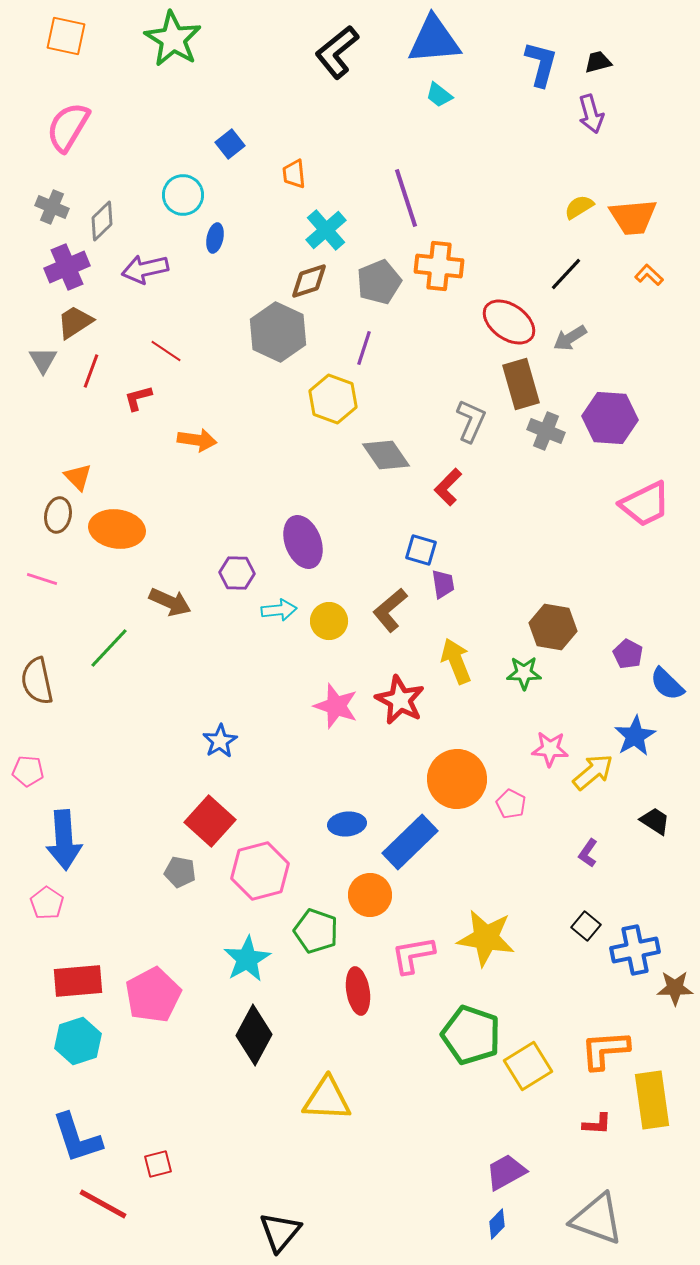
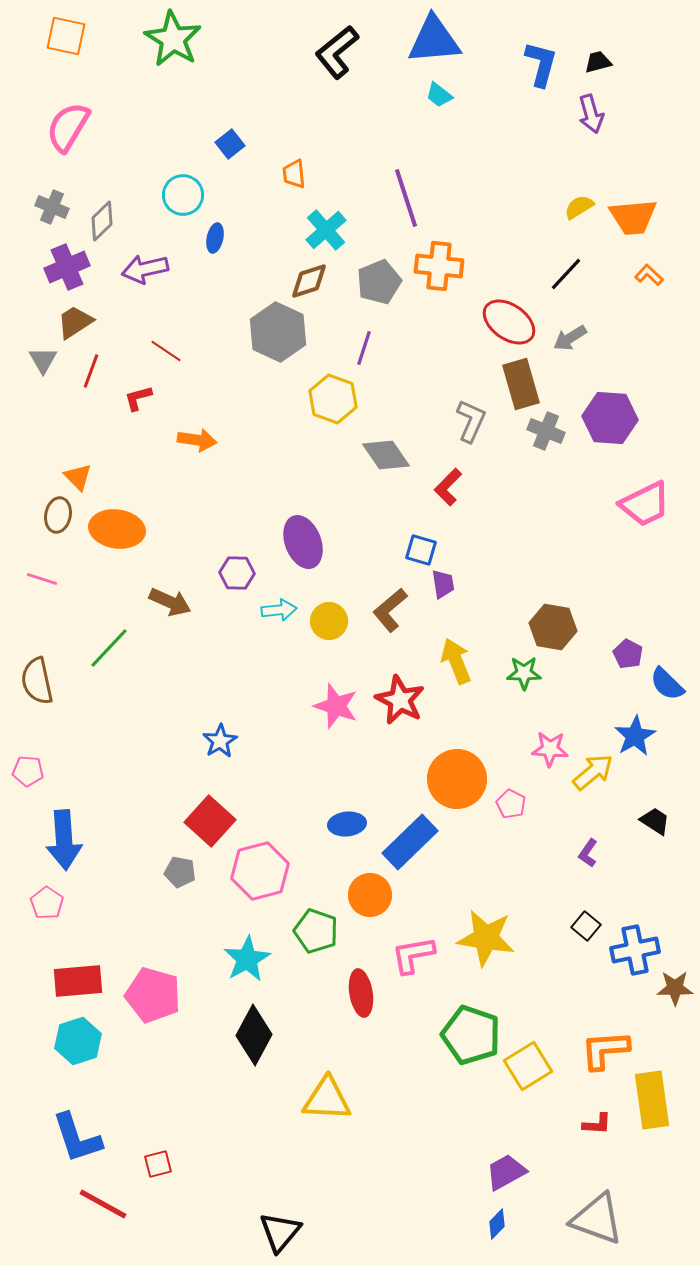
red ellipse at (358, 991): moved 3 px right, 2 px down
pink pentagon at (153, 995): rotated 28 degrees counterclockwise
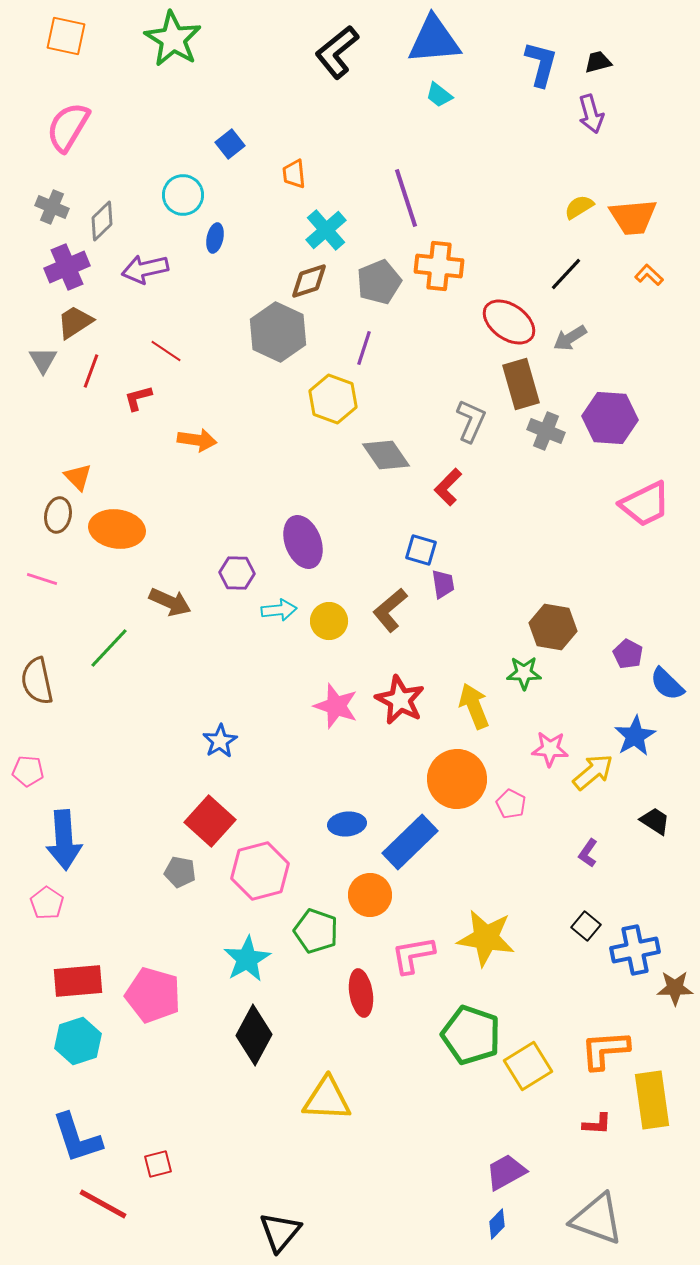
yellow arrow at (456, 661): moved 18 px right, 45 px down
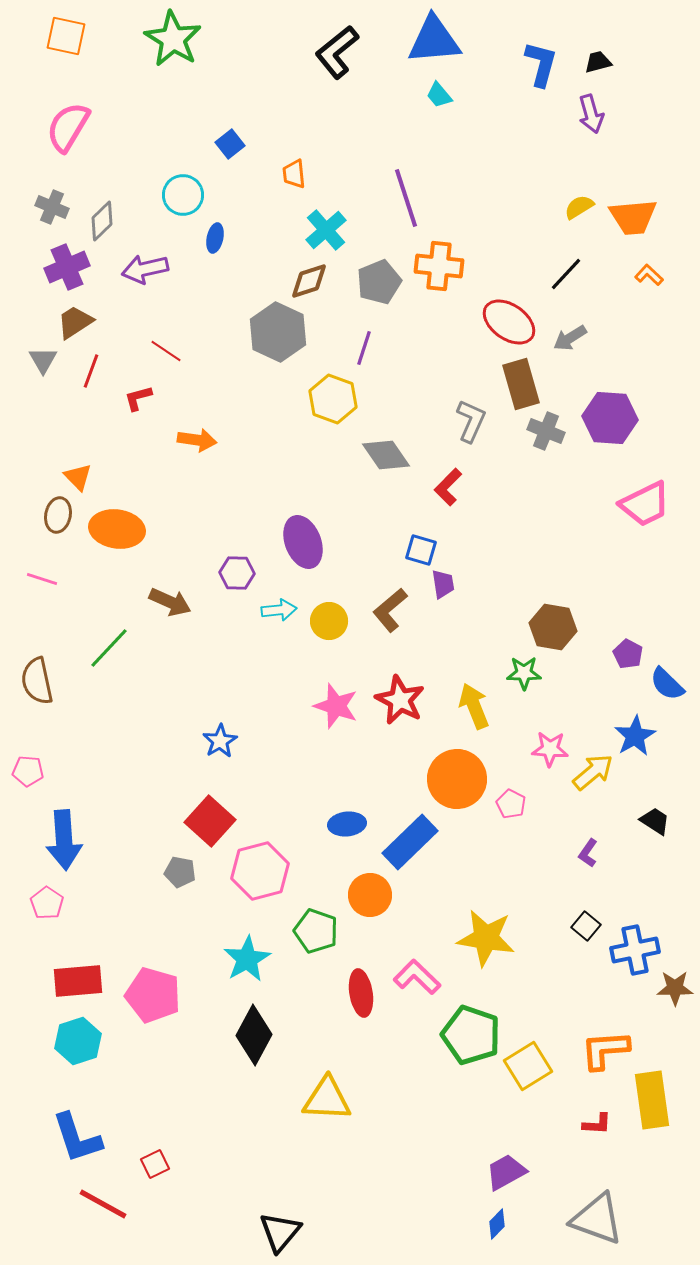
cyan trapezoid at (439, 95): rotated 12 degrees clockwise
pink L-shape at (413, 955): moved 4 px right, 22 px down; rotated 54 degrees clockwise
red square at (158, 1164): moved 3 px left; rotated 12 degrees counterclockwise
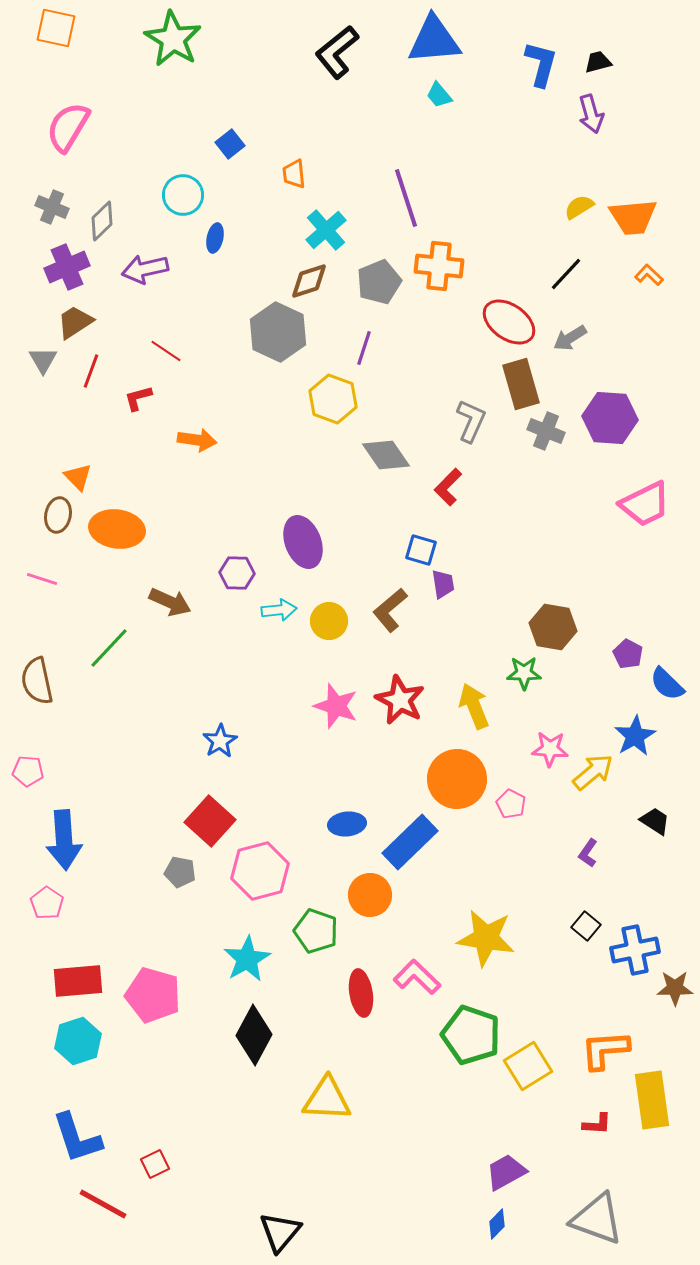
orange square at (66, 36): moved 10 px left, 8 px up
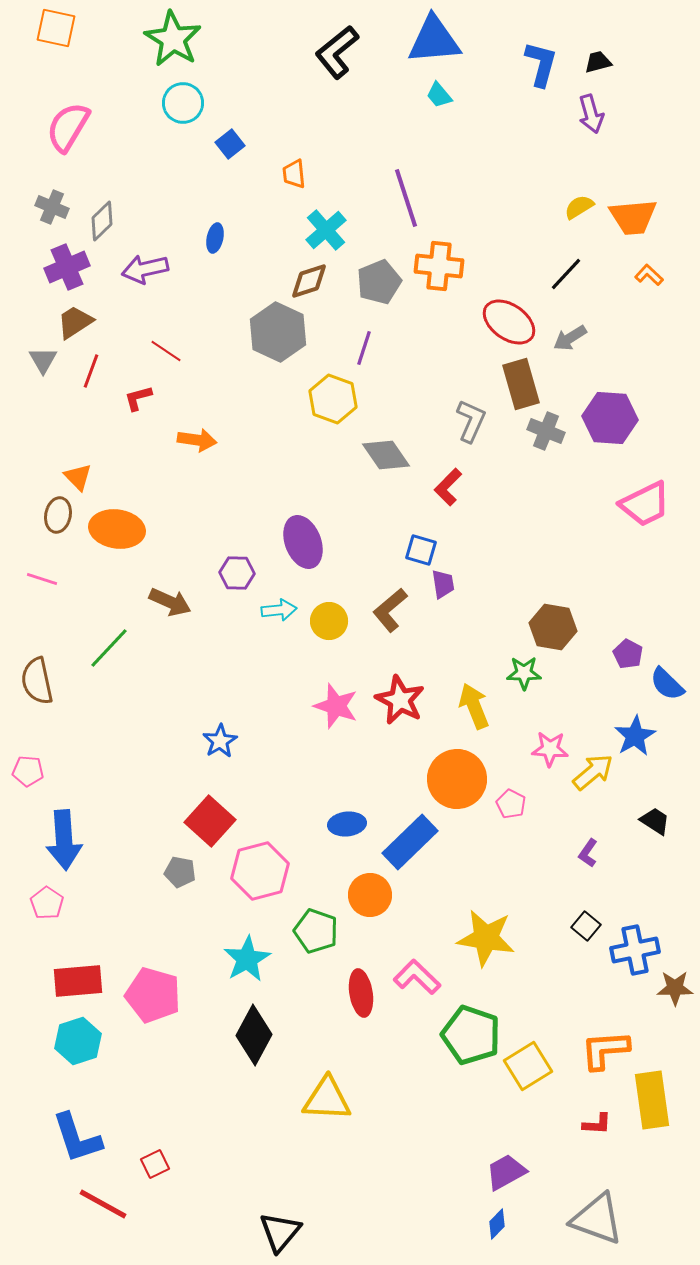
cyan circle at (183, 195): moved 92 px up
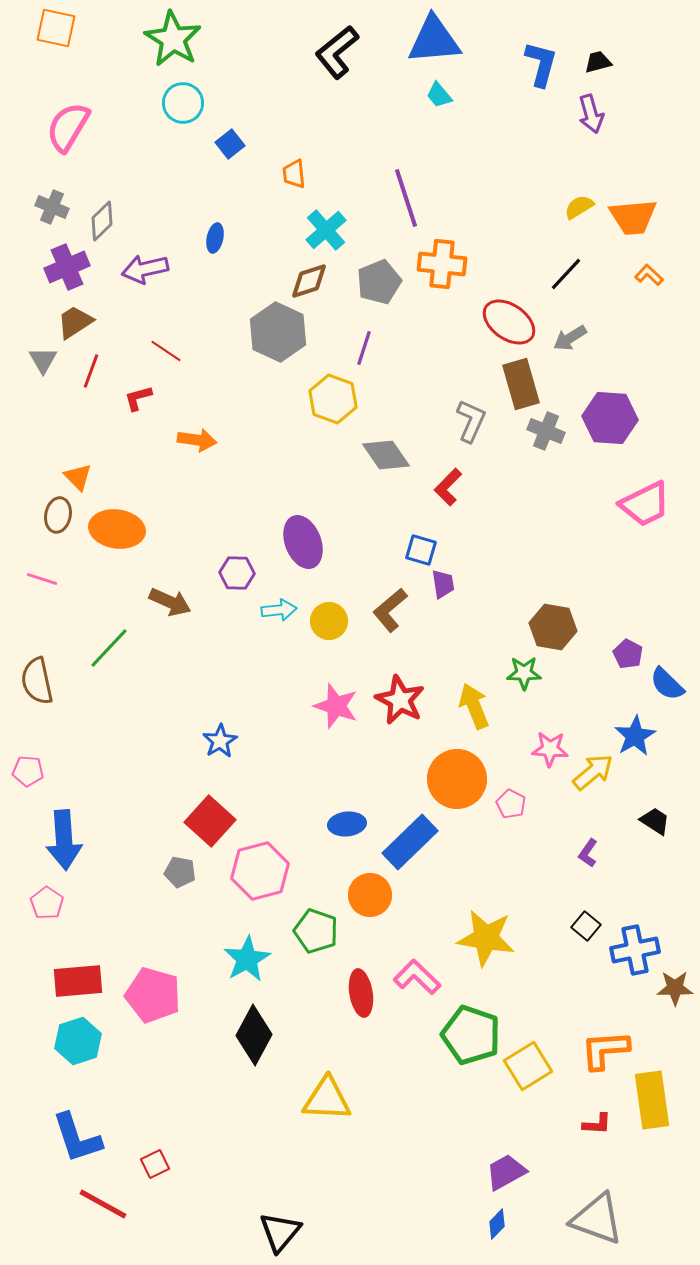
orange cross at (439, 266): moved 3 px right, 2 px up
